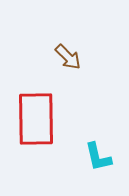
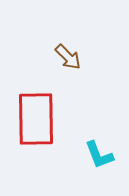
cyan L-shape: moved 1 px right, 2 px up; rotated 8 degrees counterclockwise
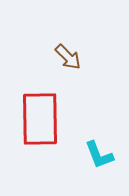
red rectangle: moved 4 px right
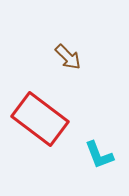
red rectangle: rotated 52 degrees counterclockwise
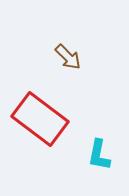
cyan L-shape: rotated 32 degrees clockwise
